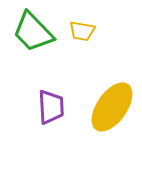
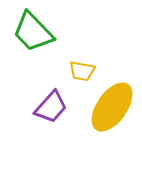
yellow trapezoid: moved 40 px down
purple trapezoid: rotated 45 degrees clockwise
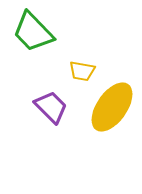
purple trapezoid: rotated 87 degrees counterclockwise
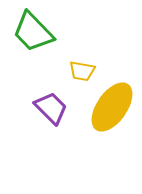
purple trapezoid: moved 1 px down
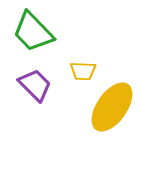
yellow trapezoid: moved 1 px right; rotated 8 degrees counterclockwise
purple trapezoid: moved 16 px left, 23 px up
